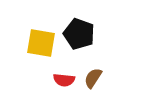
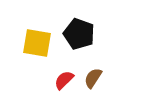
yellow square: moved 4 px left
red semicircle: rotated 130 degrees clockwise
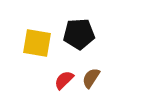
black pentagon: rotated 24 degrees counterclockwise
brown semicircle: moved 2 px left
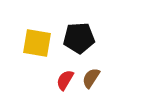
black pentagon: moved 4 px down
red semicircle: moved 1 px right; rotated 15 degrees counterclockwise
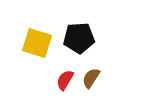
yellow square: rotated 8 degrees clockwise
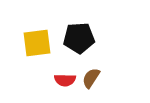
yellow square: rotated 24 degrees counterclockwise
red semicircle: rotated 120 degrees counterclockwise
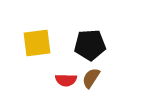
black pentagon: moved 11 px right, 7 px down
red semicircle: moved 1 px right
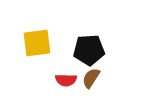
black pentagon: moved 1 px left, 5 px down
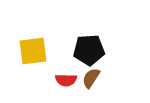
yellow square: moved 4 px left, 8 px down
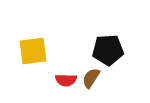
black pentagon: moved 19 px right
